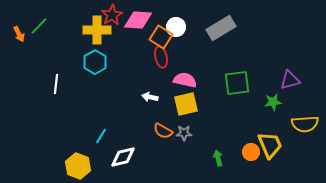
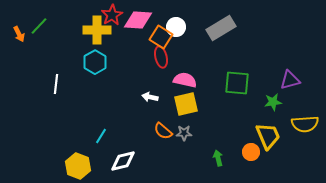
green square: rotated 12 degrees clockwise
orange semicircle: rotated 12 degrees clockwise
yellow trapezoid: moved 2 px left, 9 px up
white diamond: moved 4 px down
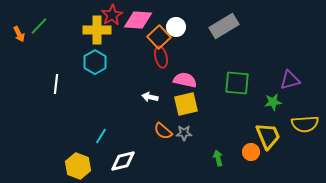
gray rectangle: moved 3 px right, 2 px up
orange square: moved 2 px left; rotated 15 degrees clockwise
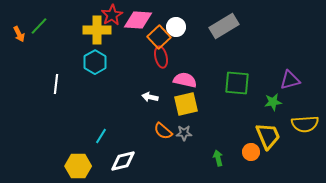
yellow hexagon: rotated 20 degrees counterclockwise
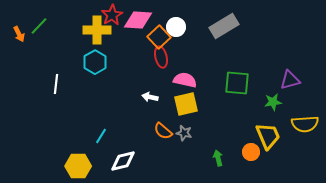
gray star: rotated 14 degrees clockwise
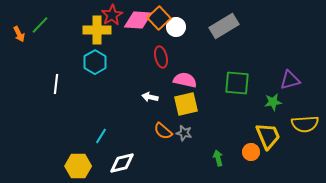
green line: moved 1 px right, 1 px up
orange square: moved 19 px up
white diamond: moved 1 px left, 2 px down
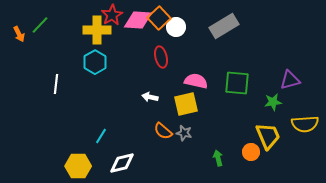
pink semicircle: moved 11 px right, 1 px down
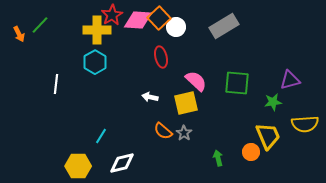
pink semicircle: rotated 30 degrees clockwise
yellow square: moved 1 px up
gray star: rotated 21 degrees clockwise
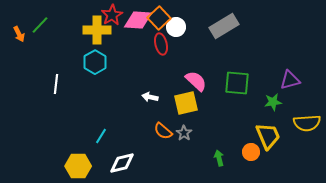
red ellipse: moved 13 px up
yellow semicircle: moved 2 px right, 1 px up
green arrow: moved 1 px right
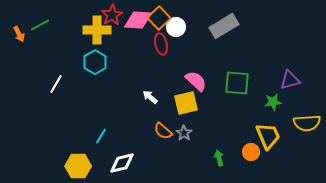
green line: rotated 18 degrees clockwise
white line: rotated 24 degrees clockwise
white arrow: rotated 28 degrees clockwise
